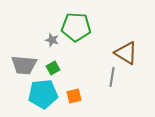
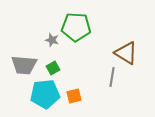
cyan pentagon: moved 2 px right
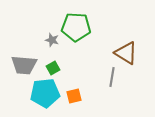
cyan pentagon: moved 1 px up
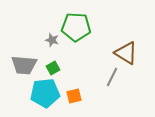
gray line: rotated 18 degrees clockwise
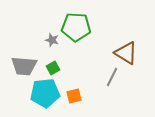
gray trapezoid: moved 1 px down
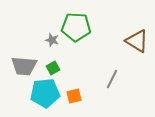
brown triangle: moved 11 px right, 12 px up
gray line: moved 2 px down
